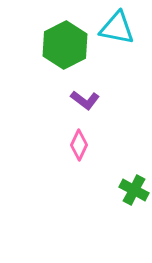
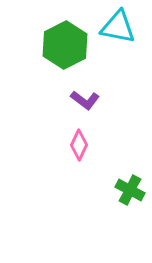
cyan triangle: moved 1 px right, 1 px up
green cross: moved 4 px left
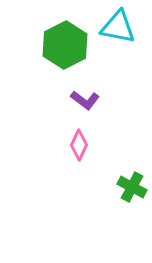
green cross: moved 2 px right, 3 px up
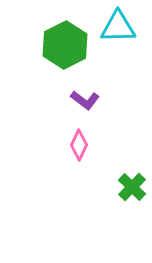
cyan triangle: rotated 12 degrees counterclockwise
green cross: rotated 16 degrees clockwise
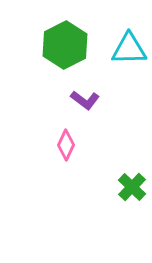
cyan triangle: moved 11 px right, 22 px down
pink diamond: moved 13 px left
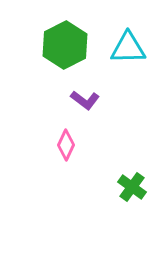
cyan triangle: moved 1 px left, 1 px up
green cross: rotated 8 degrees counterclockwise
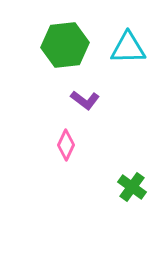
green hexagon: rotated 21 degrees clockwise
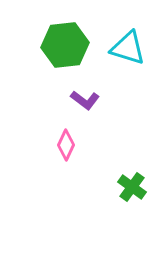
cyan triangle: rotated 18 degrees clockwise
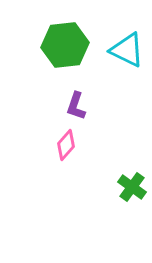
cyan triangle: moved 1 px left, 2 px down; rotated 9 degrees clockwise
purple L-shape: moved 9 px left, 6 px down; rotated 72 degrees clockwise
pink diamond: rotated 16 degrees clockwise
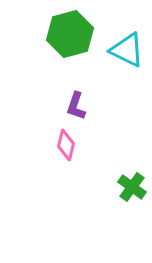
green hexagon: moved 5 px right, 11 px up; rotated 9 degrees counterclockwise
pink diamond: rotated 28 degrees counterclockwise
